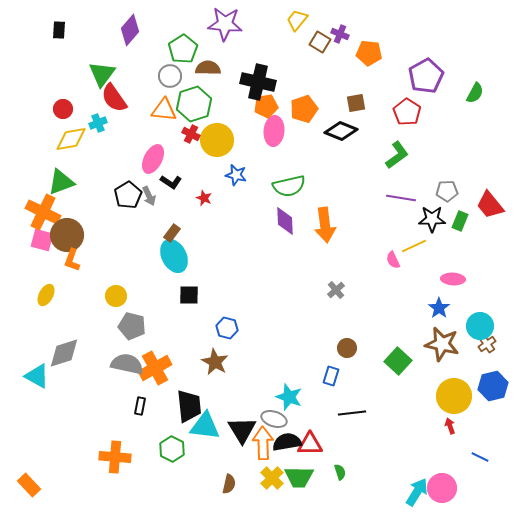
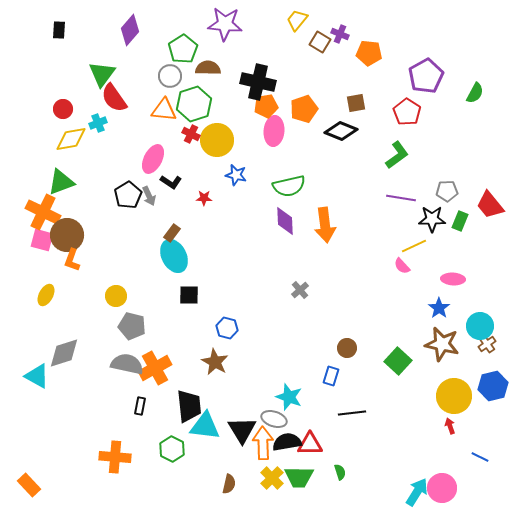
red star at (204, 198): rotated 21 degrees counterclockwise
pink semicircle at (393, 260): moved 9 px right, 6 px down; rotated 18 degrees counterclockwise
gray cross at (336, 290): moved 36 px left
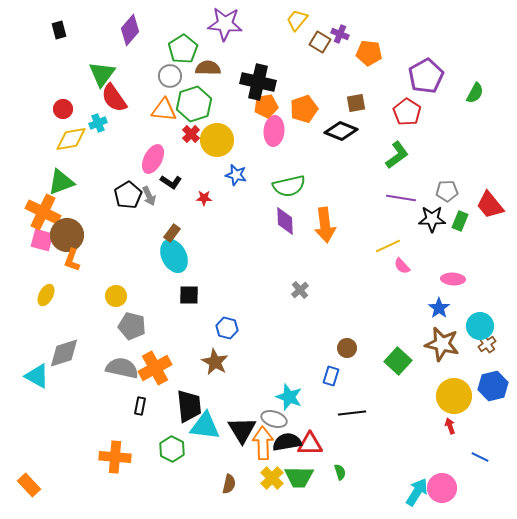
black rectangle at (59, 30): rotated 18 degrees counterclockwise
red cross at (191, 134): rotated 18 degrees clockwise
yellow line at (414, 246): moved 26 px left
gray semicircle at (127, 364): moved 5 px left, 4 px down
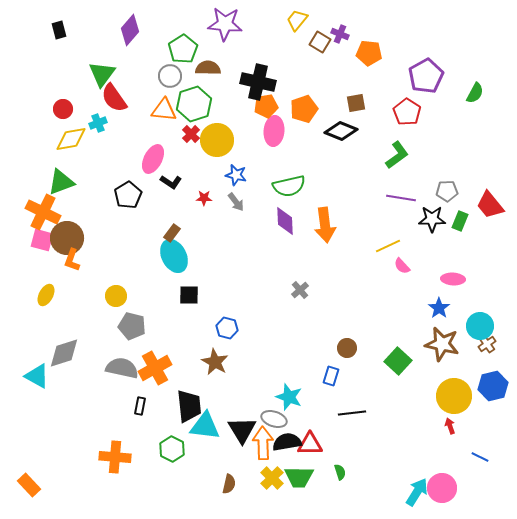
gray arrow at (149, 196): moved 87 px right, 6 px down; rotated 12 degrees counterclockwise
brown circle at (67, 235): moved 3 px down
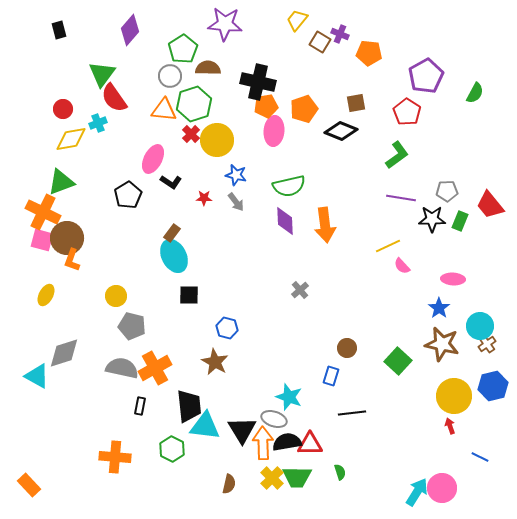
green trapezoid at (299, 477): moved 2 px left
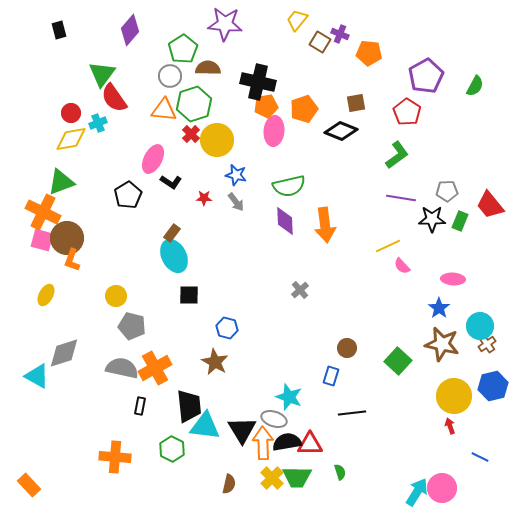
green semicircle at (475, 93): moved 7 px up
red circle at (63, 109): moved 8 px right, 4 px down
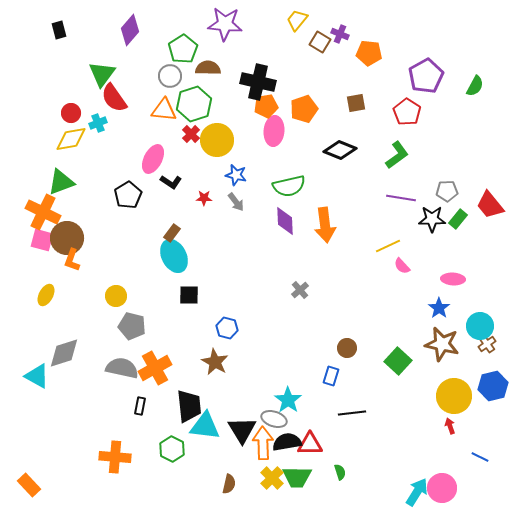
black diamond at (341, 131): moved 1 px left, 19 px down
green rectangle at (460, 221): moved 2 px left, 2 px up; rotated 18 degrees clockwise
cyan star at (289, 397): moved 1 px left, 3 px down; rotated 16 degrees clockwise
